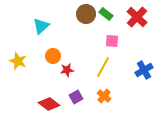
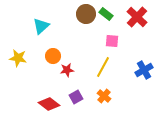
yellow star: moved 3 px up; rotated 12 degrees counterclockwise
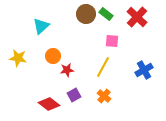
purple square: moved 2 px left, 2 px up
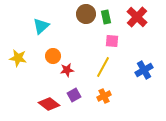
green rectangle: moved 3 px down; rotated 40 degrees clockwise
orange cross: rotated 24 degrees clockwise
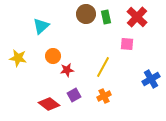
pink square: moved 15 px right, 3 px down
blue cross: moved 7 px right, 9 px down
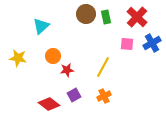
blue cross: moved 1 px right, 36 px up
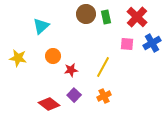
red star: moved 4 px right
purple square: rotated 16 degrees counterclockwise
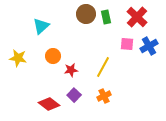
blue cross: moved 3 px left, 3 px down
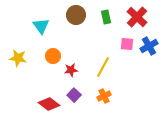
brown circle: moved 10 px left, 1 px down
cyan triangle: rotated 24 degrees counterclockwise
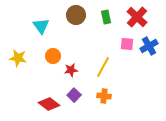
orange cross: rotated 32 degrees clockwise
